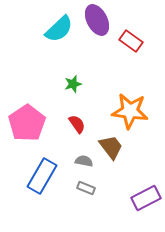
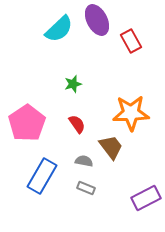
red rectangle: rotated 25 degrees clockwise
orange star: moved 1 px right, 2 px down; rotated 9 degrees counterclockwise
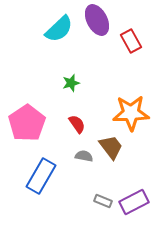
green star: moved 2 px left, 1 px up
gray semicircle: moved 5 px up
blue rectangle: moved 1 px left
gray rectangle: moved 17 px right, 13 px down
purple rectangle: moved 12 px left, 4 px down
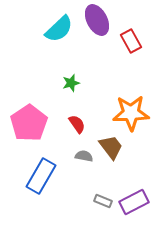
pink pentagon: moved 2 px right
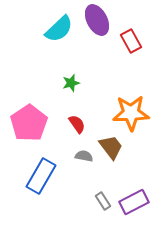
gray rectangle: rotated 36 degrees clockwise
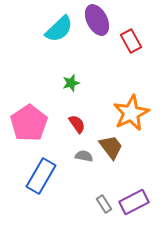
orange star: rotated 24 degrees counterclockwise
gray rectangle: moved 1 px right, 3 px down
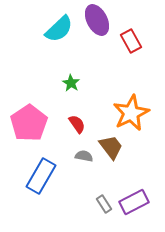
green star: rotated 24 degrees counterclockwise
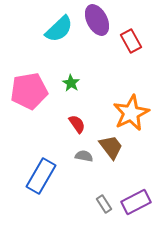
pink pentagon: moved 32 px up; rotated 24 degrees clockwise
purple rectangle: moved 2 px right
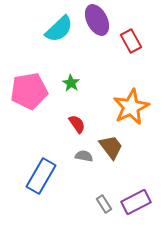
orange star: moved 6 px up
